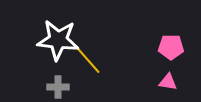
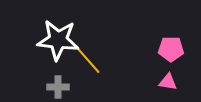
pink pentagon: moved 2 px down
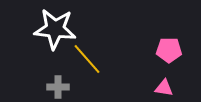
white star: moved 3 px left, 11 px up
pink pentagon: moved 2 px left, 1 px down
pink triangle: moved 4 px left, 6 px down
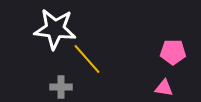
pink pentagon: moved 4 px right, 2 px down
gray cross: moved 3 px right
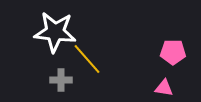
white star: moved 3 px down
gray cross: moved 7 px up
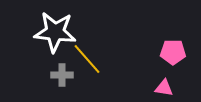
gray cross: moved 1 px right, 5 px up
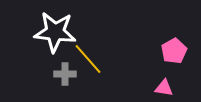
pink pentagon: moved 1 px right, 1 px up; rotated 30 degrees counterclockwise
yellow line: moved 1 px right
gray cross: moved 3 px right, 1 px up
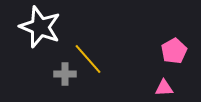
white star: moved 15 px left, 5 px up; rotated 15 degrees clockwise
pink triangle: rotated 12 degrees counterclockwise
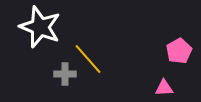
pink pentagon: moved 5 px right
